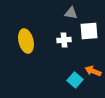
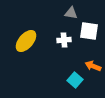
white square: rotated 12 degrees clockwise
yellow ellipse: rotated 55 degrees clockwise
orange arrow: moved 5 px up
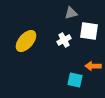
gray triangle: rotated 24 degrees counterclockwise
white cross: rotated 24 degrees counterclockwise
orange arrow: rotated 21 degrees counterclockwise
cyan square: rotated 28 degrees counterclockwise
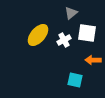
gray triangle: rotated 24 degrees counterclockwise
white square: moved 2 px left, 2 px down
yellow ellipse: moved 12 px right, 6 px up
orange arrow: moved 6 px up
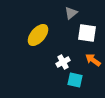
white cross: moved 1 px left, 22 px down
orange arrow: rotated 35 degrees clockwise
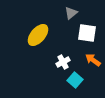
cyan square: rotated 28 degrees clockwise
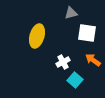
gray triangle: rotated 24 degrees clockwise
yellow ellipse: moved 1 px left, 1 px down; rotated 25 degrees counterclockwise
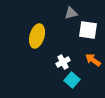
white square: moved 1 px right, 3 px up
cyan square: moved 3 px left
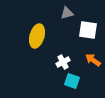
gray triangle: moved 4 px left
cyan square: moved 1 px down; rotated 21 degrees counterclockwise
